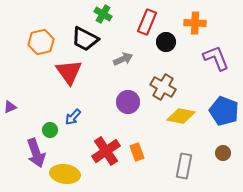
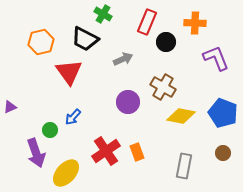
blue pentagon: moved 1 px left, 2 px down
yellow ellipse: moved 1 px right, 1 px up; rotated 56 degrees counterclockwise
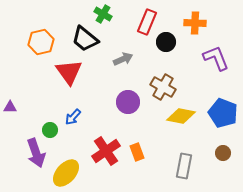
black trapezoid: rotated 12 degrees clockwise
purple triangle: rotated 24 degrees clockwise
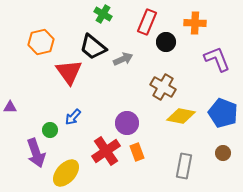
black trapezoid: moved 8 px right, 8 px down
purple L-shape: moved 1 px right, 1 px down
purple circle: moved 1 px left, 21 px down
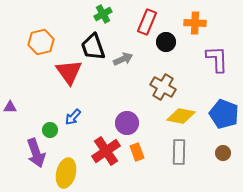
green cross: rotated 30 degrees clockwise
black trapezoid: rotated 32 degrees clockwise
purple L-shape: rotated 20 degrees clockwise
blue pentagon: moved 1 px right, 1 px down
gray rectangle: moved 5 px left, 14 px up; rotated 10 degrees counterclockwise
yellow ellipse: rotated 28 degrees counterclockwise
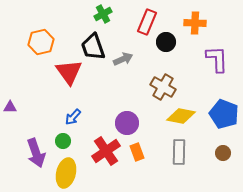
green circle: moved 13 px right, 11 px down
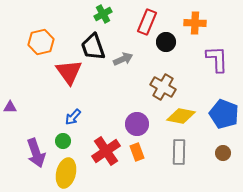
purple circle: moved 10 px right, 1 px down
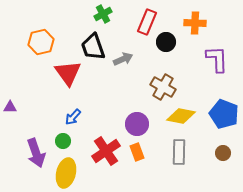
red triangle: moved 1 px left, 1 px down
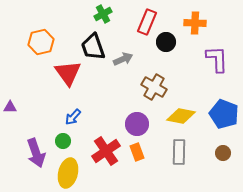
brown cross: moved 9 px left
yellow ellipse: moved 2 px right
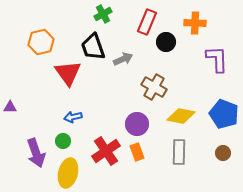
blue arrow: rotated 36 degrees clockwise
